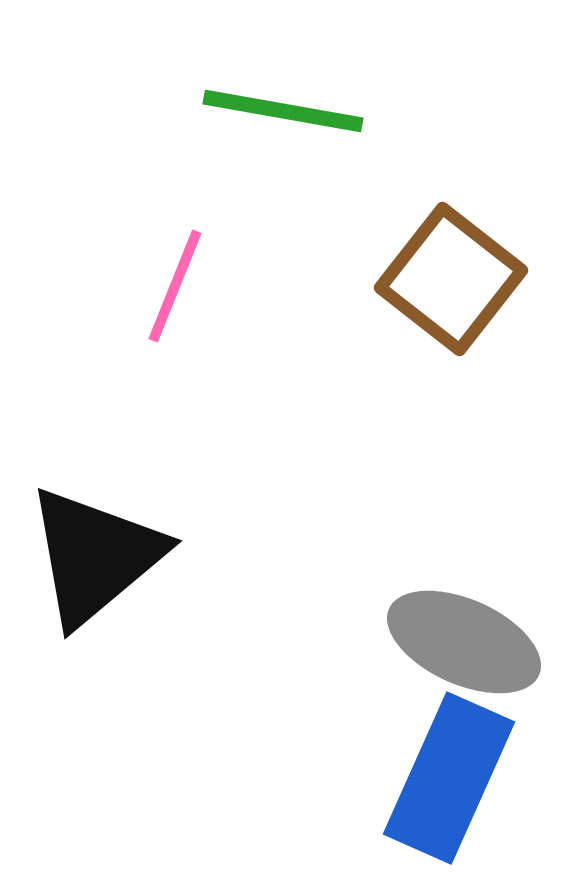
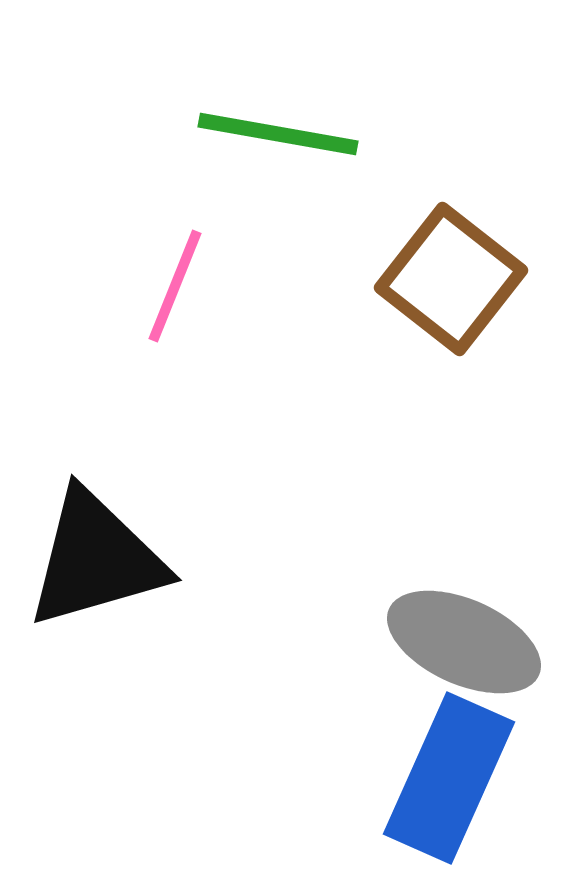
green line: moved 5 px left, 23 px down
black triangle: moved 1 px right, 3 px down; rotated 24 degrees clockwise
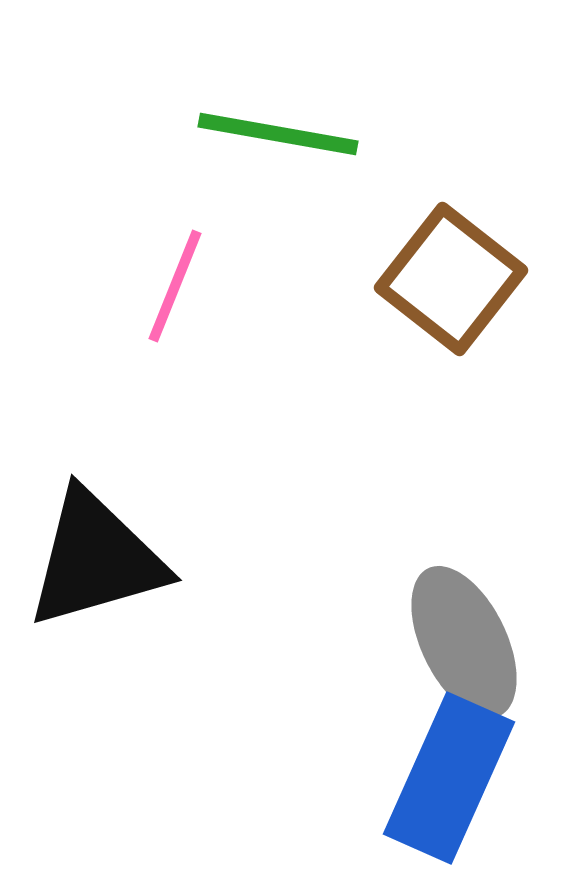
gray ellipse: rotated 40 degrees clockwise
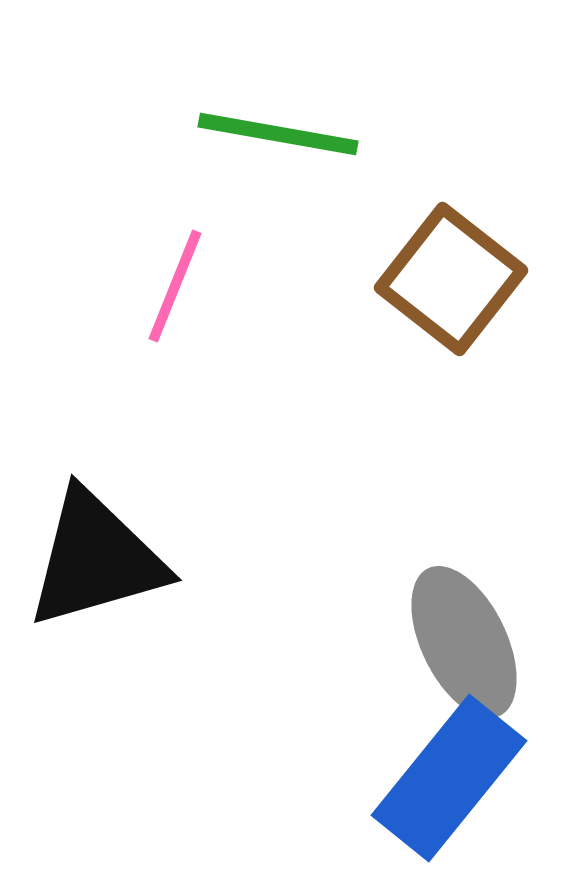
blue rectangle: rotated 15 degrees clockwise
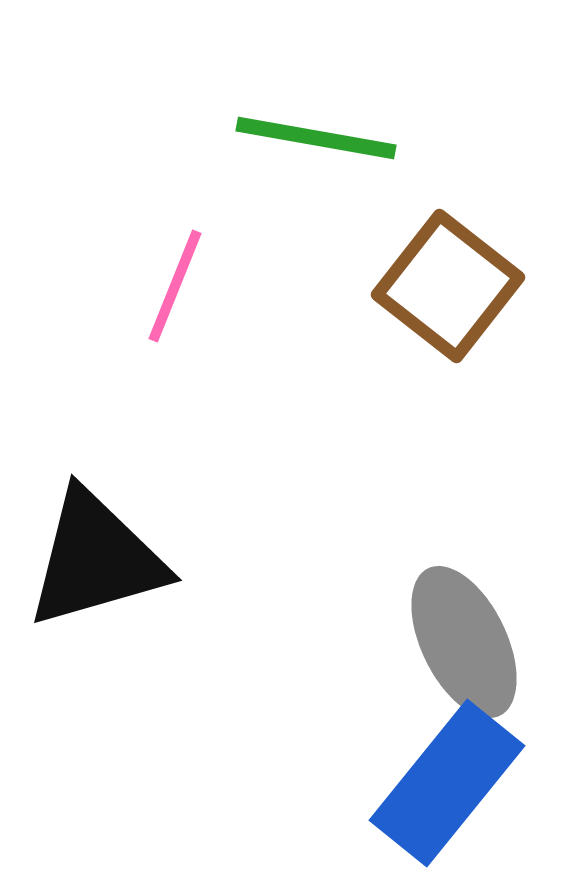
green line: moved 38 px right, 4 px down
brown square: moved 3 px left, 7 px down
blue rectangle: moved 2 px left, 5 px down
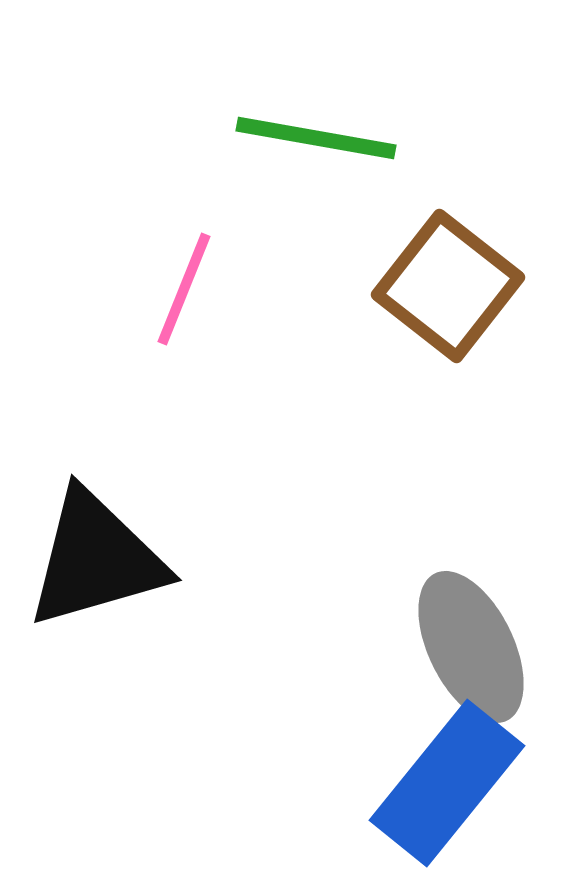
pink line: moved 9 px right, 3 px down
gray ellipse: moved 7 px right, 5 px down
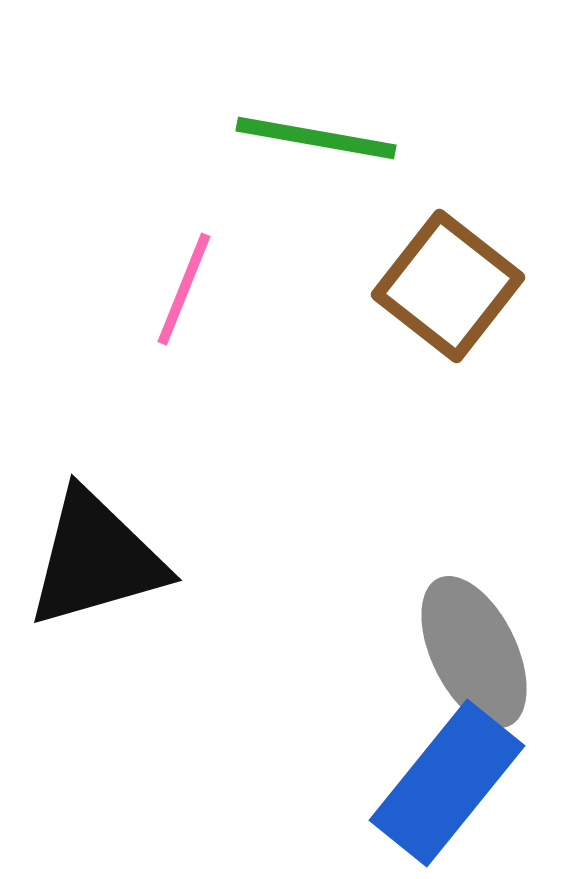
gray ellipse: moved 3 px right, 5 px down
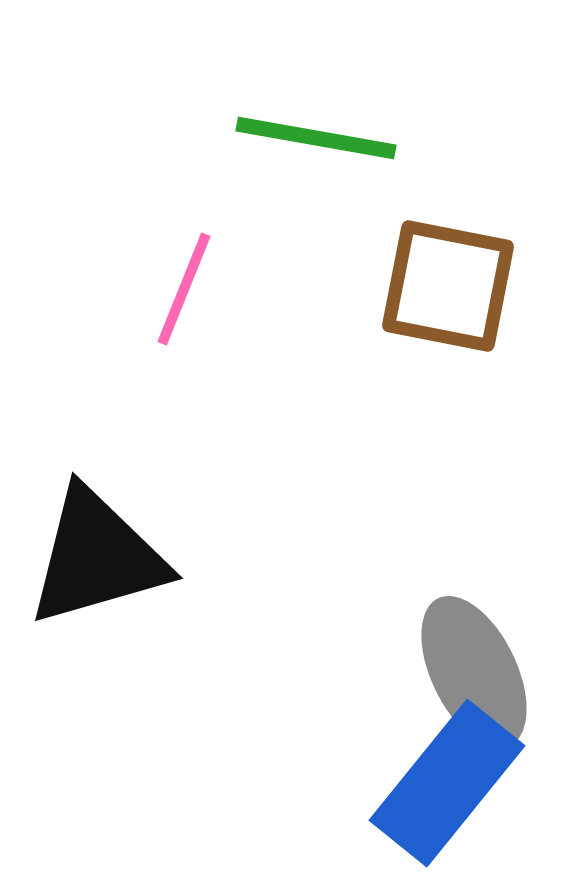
brown square: rotated 27 degrees counterclockwise
black triangle: moved 1 px right, 2 px up
gray ellipse: moved 20 px down
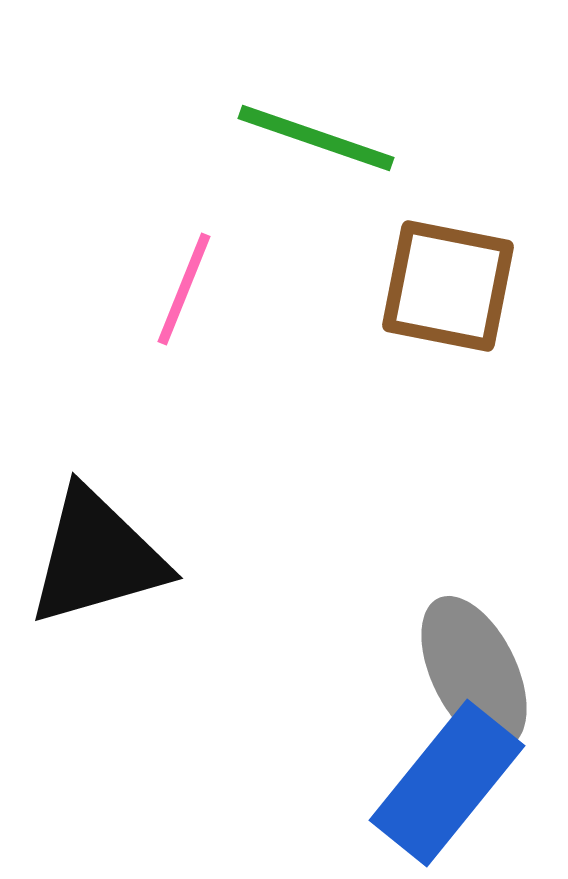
green line: rotated 9 degrees clockwise
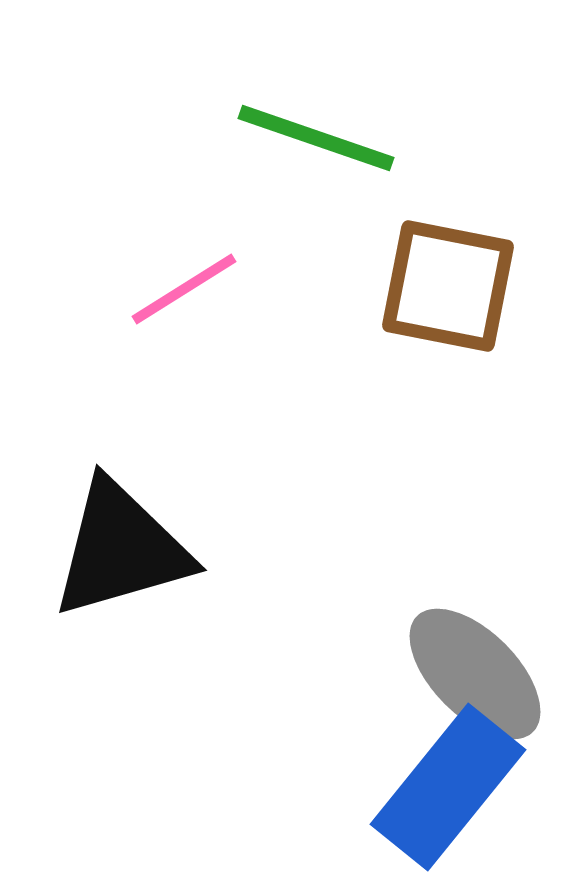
pink line: rotated 36 degrees clockwise
black triangle: moved 24 px right, 8 px up
gray ellipse: moved 1 px right, 2 px down; rotated 19 degrees counterclockwise
blue rectangle: moved 1 px right, 4 px down
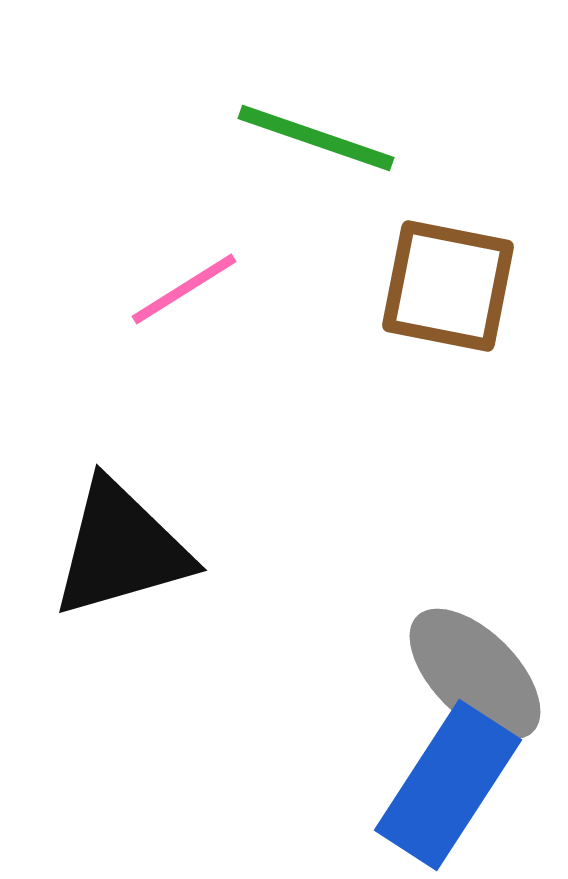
blue rectangle: moved 2 px up; rotated 6 degrees counterclockwise
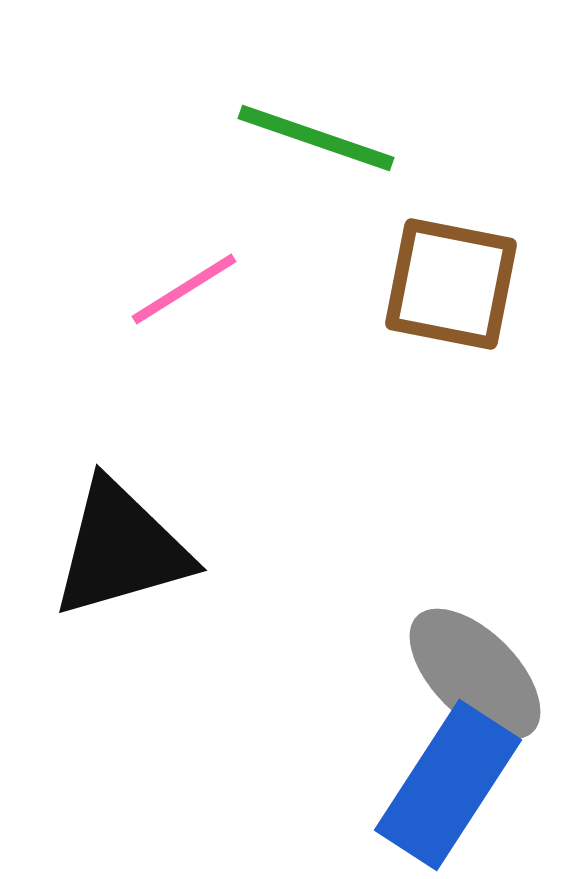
brown square: moved 3 px right, 2 px up
